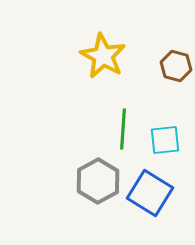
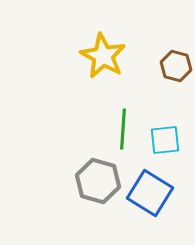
gray hexagon: rotated 15 degrees counterclockwise
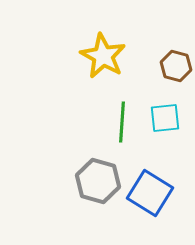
green line: moved 1 px left, 7 px up
cyan square: moved 22 px up
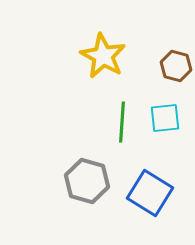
gray hexagon: moved 11 px left
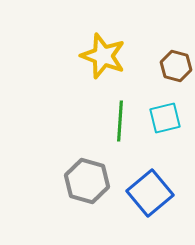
yellow star: rotated 9 degrees counterclockwise
cyan square: rotated 8 degrees counterclockwise
green line: moved 2 px left, 1 px up
blue square: rotated 18 degrees clockwise
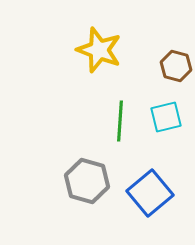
yellow star: moved 4 px left, 6 px up
cyan square: moved 1 px right, 1 px up
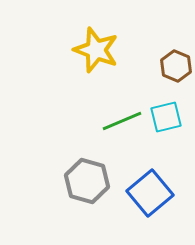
yellow star: moved 3 px left
brown hexagon: rotated 8 degrees clockwise
green line: moved 2 px right; rotated 63 degrees clockwise
